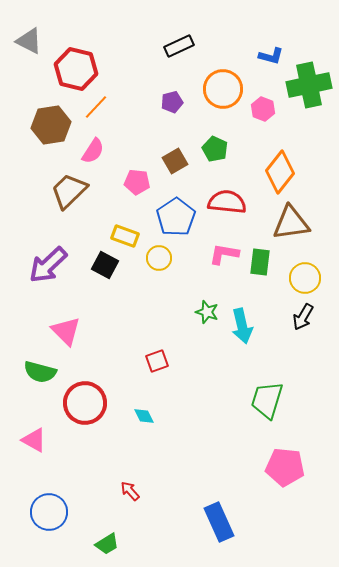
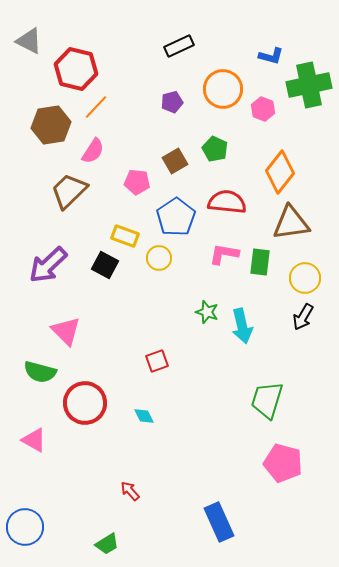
pink pentagon at (285, 467): moved 2 px left, 4 px up; rotated 9 degrees clockwise
blue circle at (49, 512): moved 24 px left, 15 px down
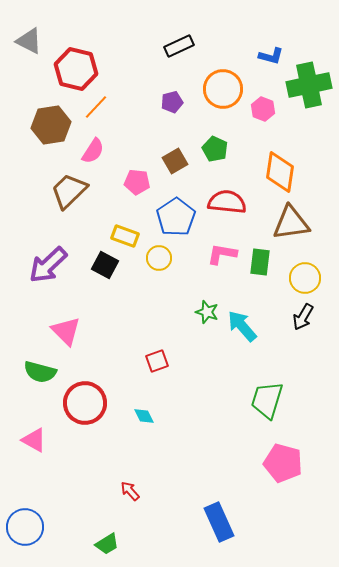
orange diamond at (280, 172): rotated 30 degrees counterclockwise
pink L-shape at (224, 254): moved 2 px left
cyan arrow at (242, 326): rotated 152 degrees clockwise
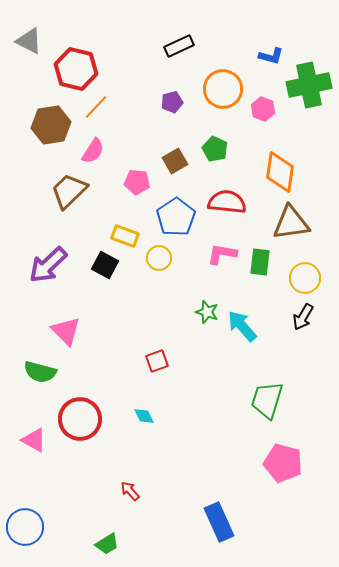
red circle at (85, 403): moved 5 px left, 16 px down
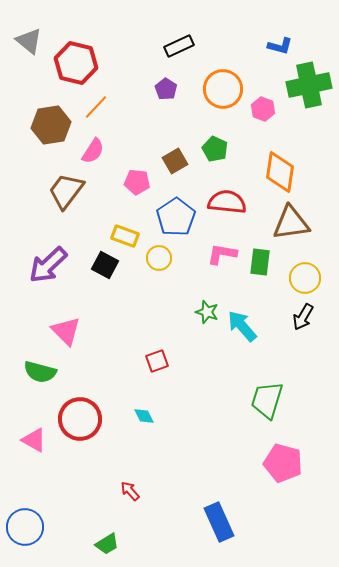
gray triangle at (29, 41): rotated 12 degrees clockwise
blue L-shape at (271, 56): moved 9 px right, 10 px up
red hexagon at (76, 69): moved 6 px up
purple pentagon at (172, 102): moved 6 px left, 13 px up; rotated 25 degrees counterclockwise
brown trapezoid at (69, 191): moved 3 px left; rotated 9 degrees counterclockwise
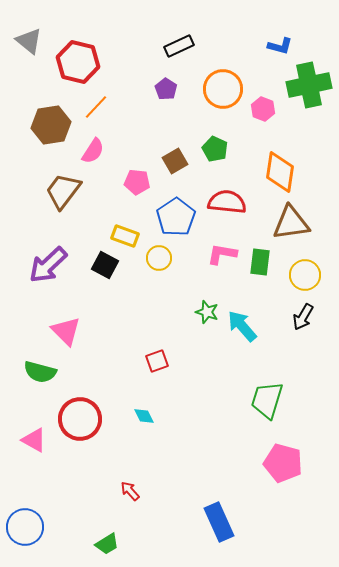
red hexagon at (76, 63): moved 2 px right, 1 px up
brown trapezoid at (66, 191): moved 3 px left
yellow circle at (305, 278): moved 3 px up
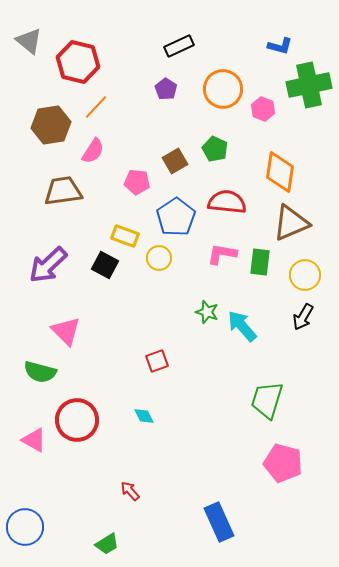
brown trapezoid at (63, 191): rotated 45 degrees clockwise
brown triangle at (291, 223): rotated 15 degrees counterclockwise
red circle at (80, 419): moved 3 px left, 1 px down
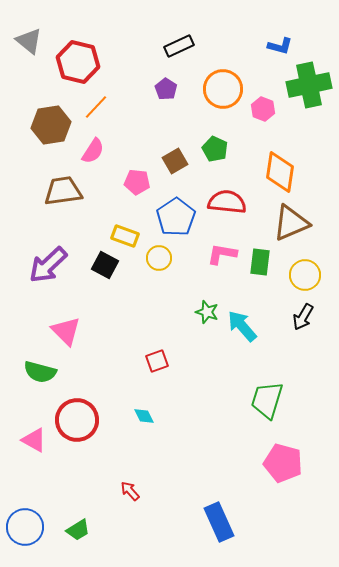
green trapezoid at (107, 544): moved 29 px left, 14 px up
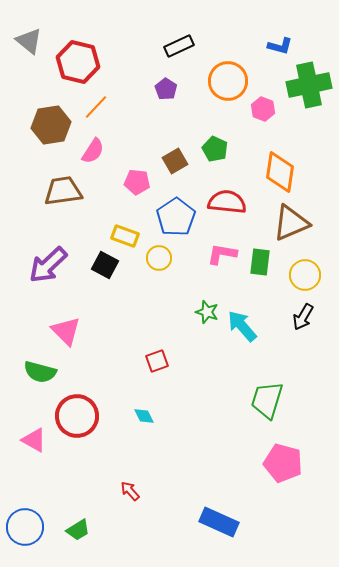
orange circle at (223, 89): moved 5 px right, 8 px up
red circle at (77, 420): moved 4 px up
blue rectangle at (219, 522): rotated 42 degrees counterclockwise
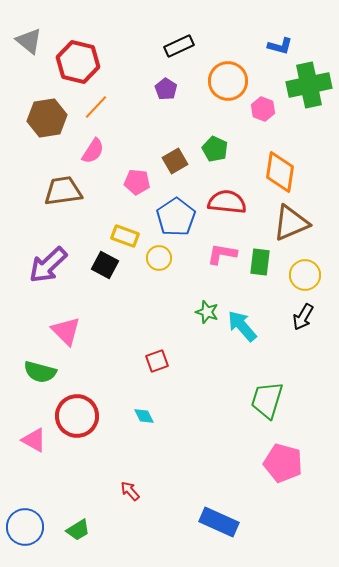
brown hexagon at (51, 125): moved 4 px left, 7 px up
